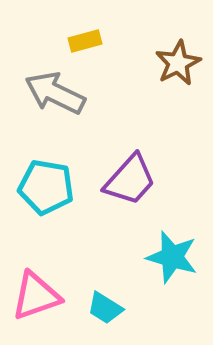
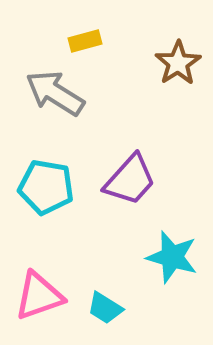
brown star: rotated 6 degrees counterclockwise
gray arrow: rotated 6 degrees clockwise
pink triangle: moved 3 px right
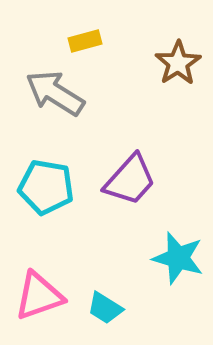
cyan star: moved 6 px right, 1 px down
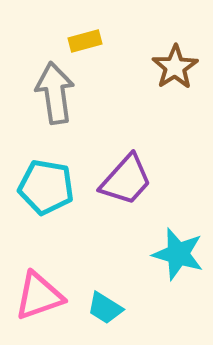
brown star: moved 3 px left, 4 px down
gray arrow: rotated 50 degrees clockwise
purple trapezoid: moved 4 px left
cyan star: moved 4 px up
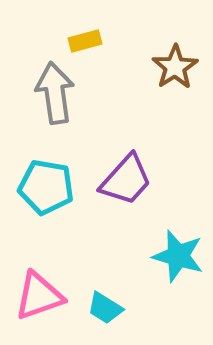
cyan star: moved 2 px down
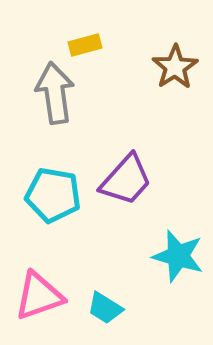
yellow rectangle: moved 4 px down
cyan pentagon: moved 7 px right, 8 px down
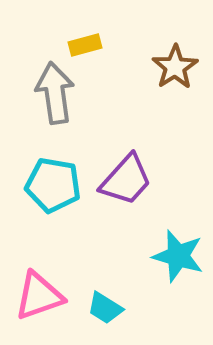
cyan pentagon: moved 10 px up
